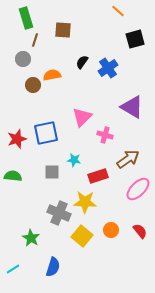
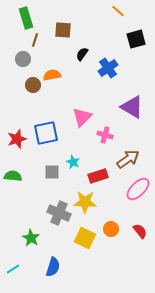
black square: moved 1 px right
black semicircle: moved 8 px up
cyan star: moved 1 px left, 2 px down; rotated 16 degrees clockwise
orange circle: moved 1 px up
yellow square: moved 3 px right, 2 px down; rotated 15 degrees counterclockwise
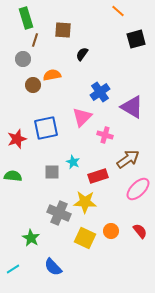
blue cross: moved 8 px left, 24 px down
blue square: moved 5 px up
orange circle: moved 2 px down
blue semicircle: rotated 120 degrees clockwise
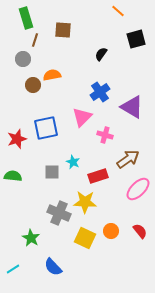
black semicircle: moved 19 px right
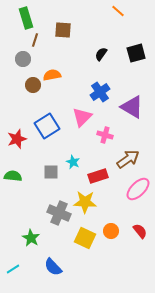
black square: moved 14 px down
blue square: moved 1 px right, 2 px up; rotated 20 degrees counterclockwise
gray square: moved 1 px left
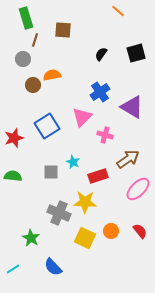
red star: moved 3 px left, 1 px up
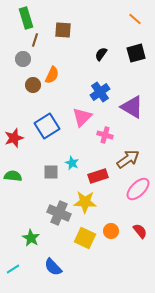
orange line: moved 17 px right, 8 px down
orange semicircle: rotated 126 degrees clockwise
cyan star: moved 1 px left, 1 px down
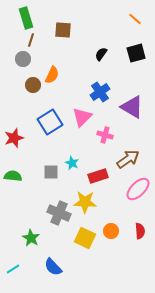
brown line: moved 4 px left
blue square: moved 3 px right, 4 px up
red semicircle: rotated 35 degrees clockwise
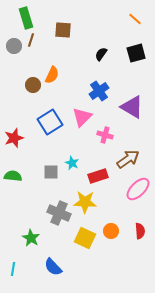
gray circle: moved 9 px left, 13 px up
blue cross: moved 1 px left, 1 px up
cyan line: rotated 48 degrees counterclockwise
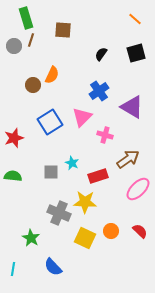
red semicircle: rotated 42 degrees counterclockwise
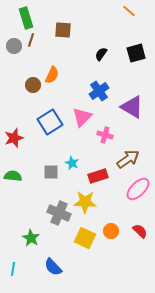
orange line: moved 6 px left, 8 px up
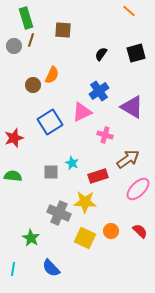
pink triangle: moved 5 px up; rotated 20 degrees clockwise
blue semicircle: moved 2 px left, 1 px down
